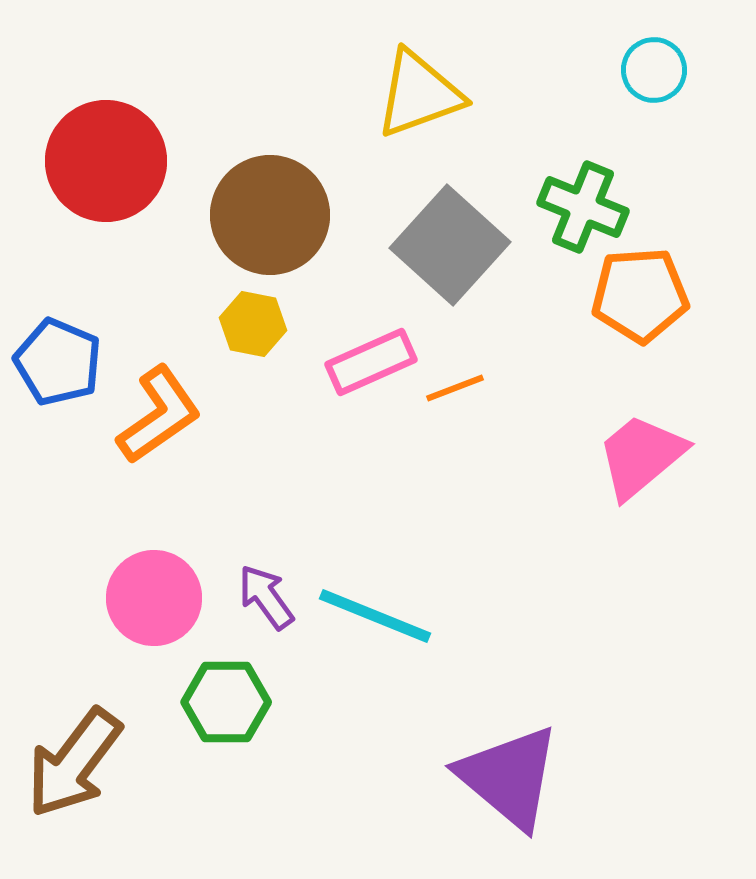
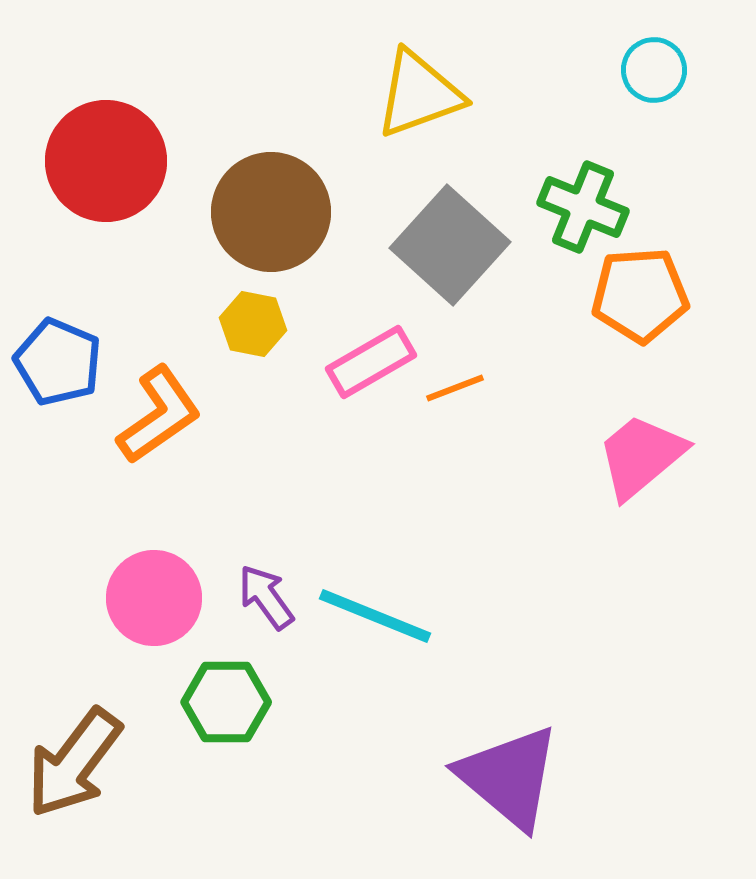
brown circle: moved 1 px right, 3 px up
pink rectangle: rotated 6 degrees counterclockwise
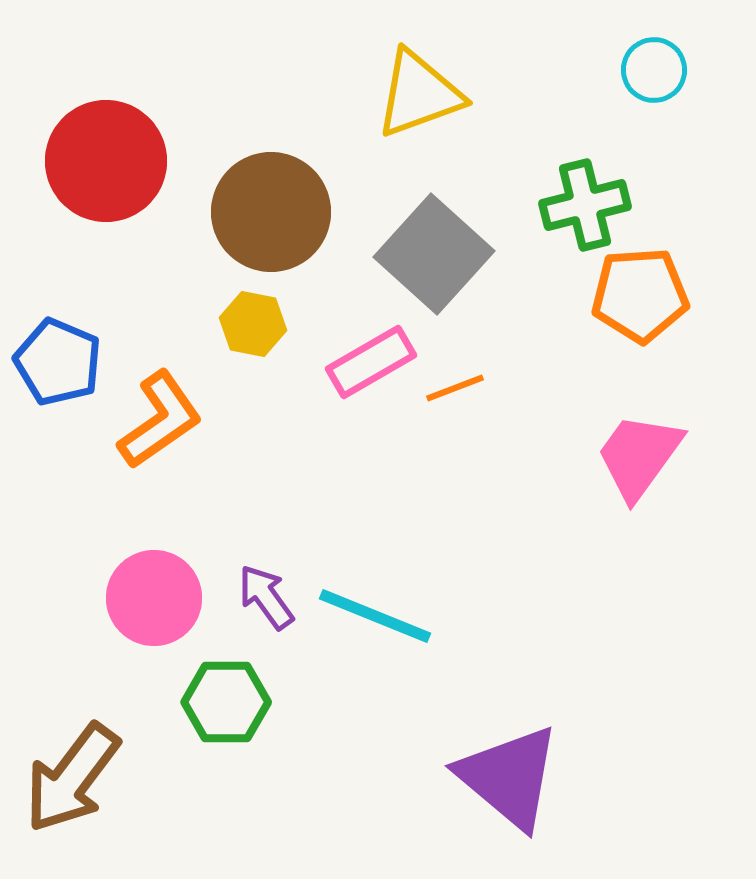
green cross: moved 2 px right, 2 px up; rotated 36 degrees counterclockwise
gray square: moved 16 px left, 9 px down
orange L-shape: moved 1 px right, 5 px down
pink trapezoid: moved 2 px left; rotated 14 degrees counterclockwise
brown arrow: moved 2 px left, 15 px down
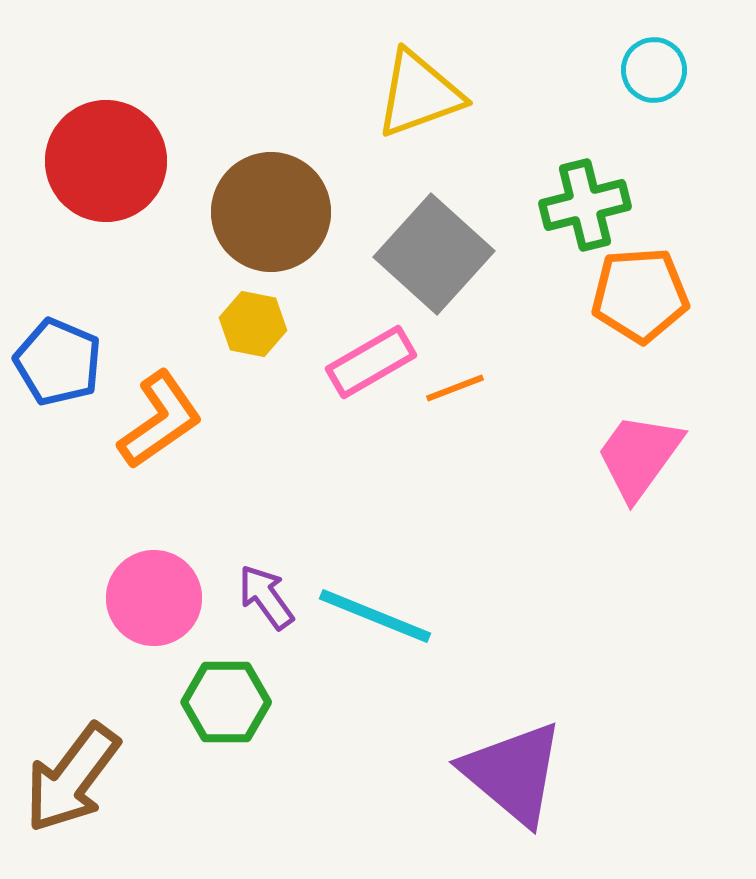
purple triangle: moved 4 px right, 4 px up
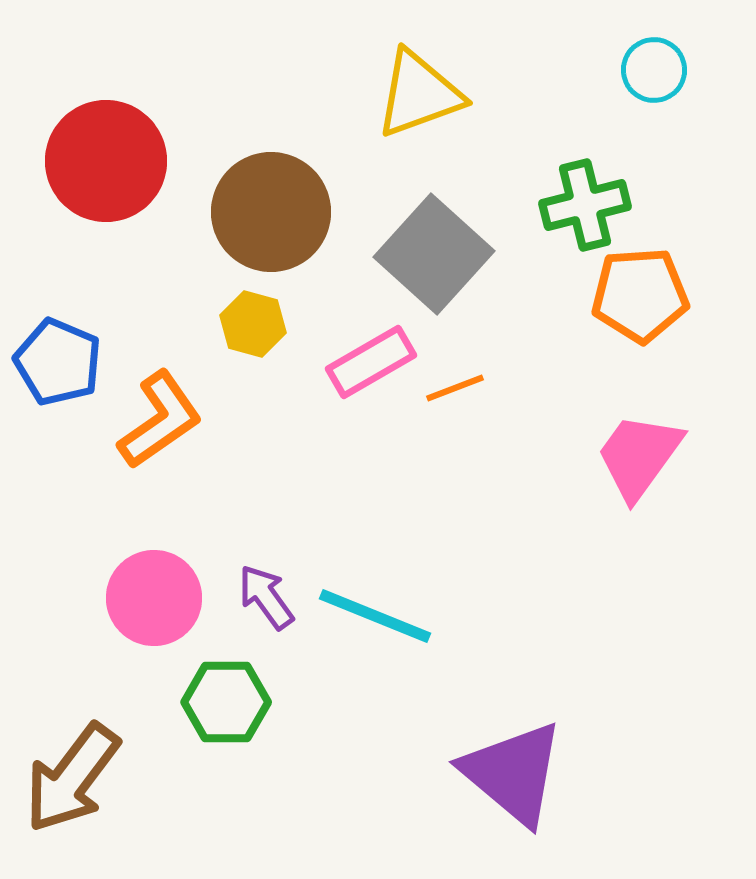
yellow hexagon: rotated 4 degrees clockwise
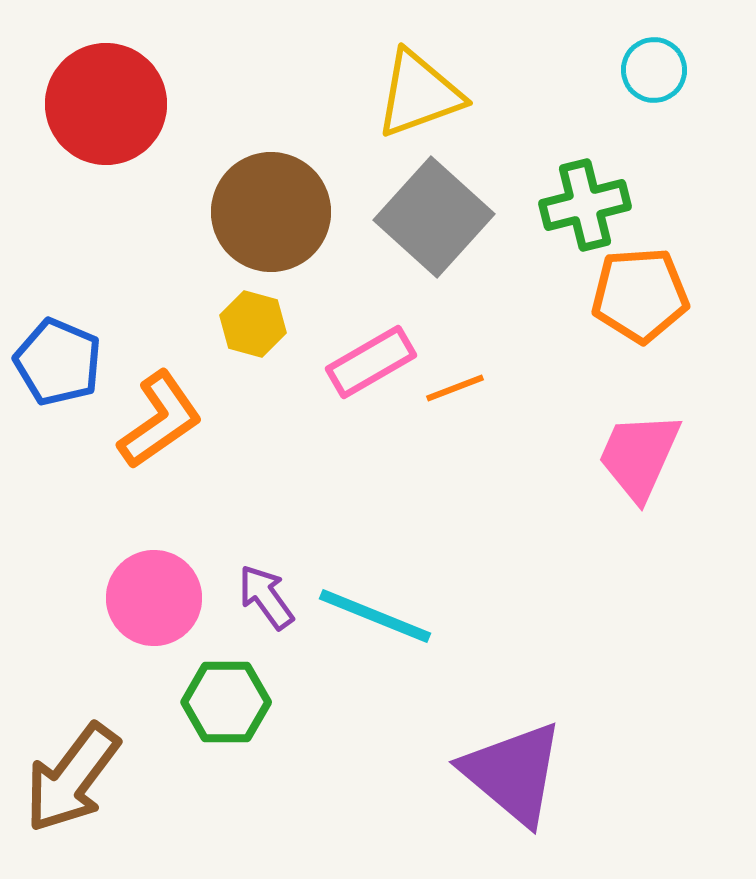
red circle: moved 57 px up
gray square: moved 37 px up
pink trapezoid: rotated 12 degrees counterclockwise
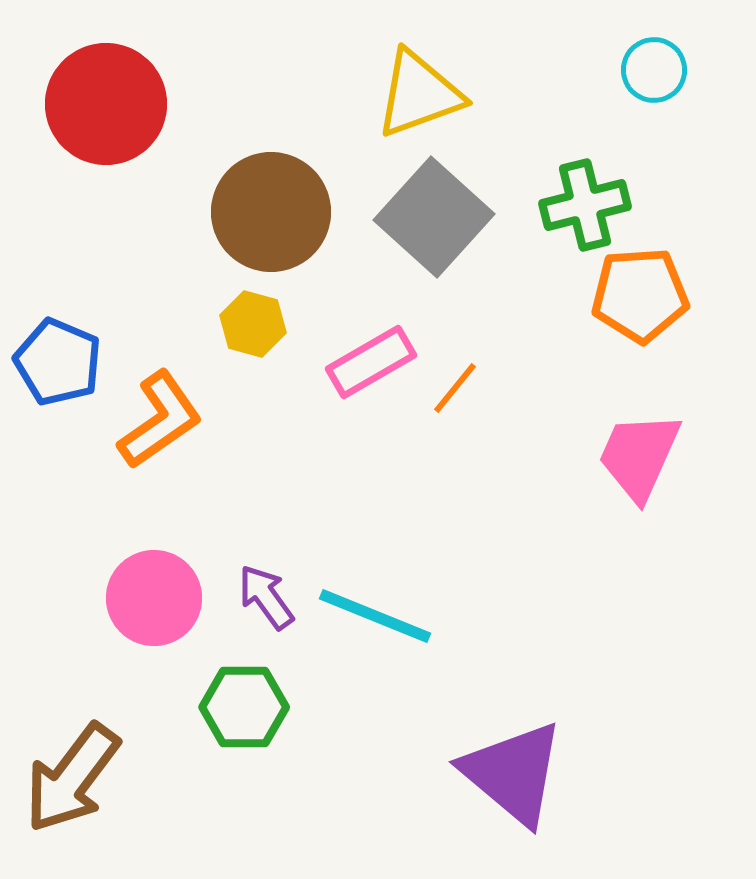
orange line: rotated 30 degrees counterclockwise
green hexagon: moved 18 px right, 5 px down
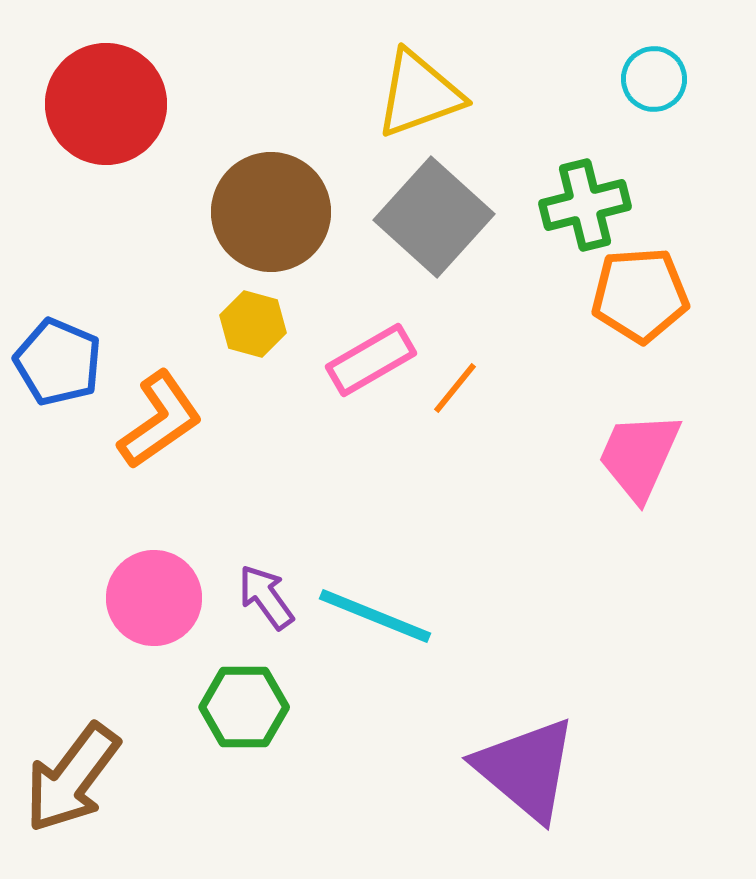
cyan circle: moved 9 px down
pink rectangle: moved 2 px up
purple triangle: moved 13 px right, 4 px up
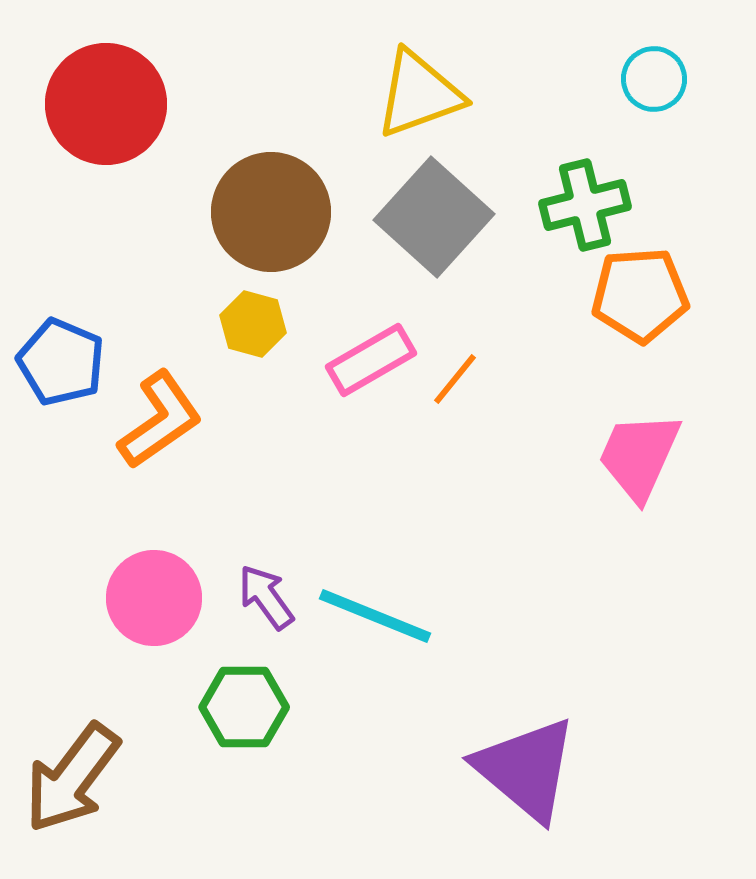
blue pentagon: moved 3 px right
orange line: moved 9 px up
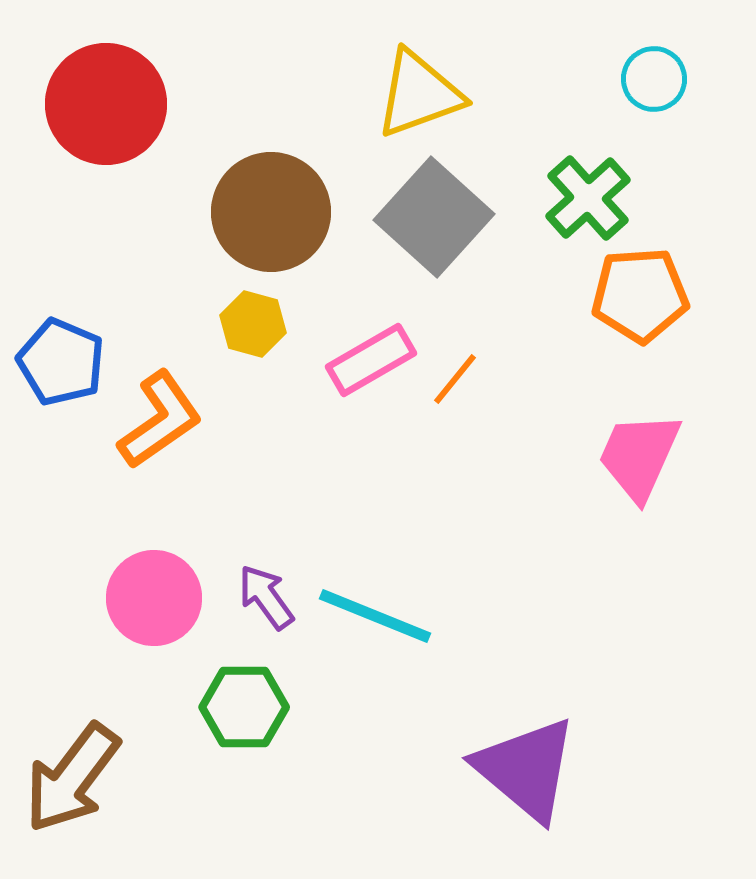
green cross: moved 3 px right, 7 px up; rotated 28 degrees counterclockwise
